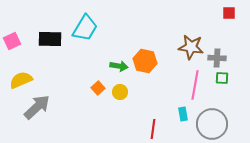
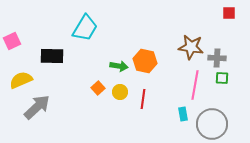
black rectangle: moved 2 px right, 17 px down
red line: moved 10 px left, 30 px up
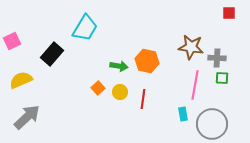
black rectangle: moved 2 px up; rotated 50 degrees counterclockwise
orange hexagon: moved 2 px right
gray arrow: moved 10 px left, 10 px down
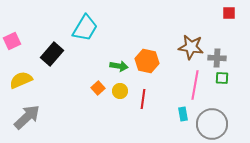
yellow circle: moved 1 px up
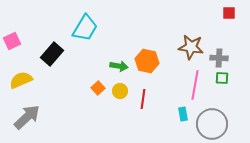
gray cross: moved 2 px right
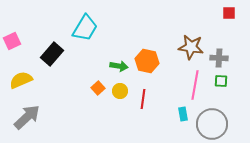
green square: moved 1 px left, 3 px down
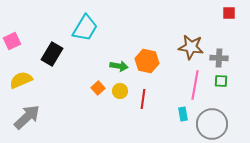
black rectangle: rotated 10 degrees counterclockwise
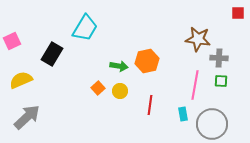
red square: moved 9 px right
brown star: moved 7 px right, 8 px up
orange hexagon: rotated 25 degrees counterclockwise
red line: moved 7 px right, 6 px down
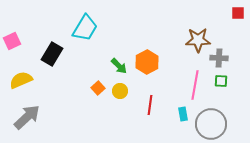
brown star: moved 1 px down; rotated 10 degrees counterclockwise
orange hexagon: moved 1 px down; rotated 15 degrees counterclockwise
green arrow: rotated 36 degrees clockwise
gray circle: moved 1 px left
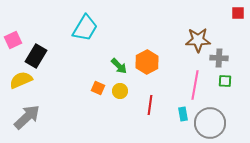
pink square: moved 1 px right, 1 px up
black rectangle: moved 16 px left, 2 px down
green square: moved 4 px right
orange square: rotated 24 degrees counterclockwise
gray circle: moved 1 px left, 1 px up
